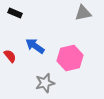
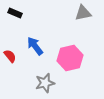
blue arrow: rotated 18 degrees clockwise
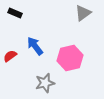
gray triangle: rotated 24 degrees counterclockwise
red semicircle: rotated 88 degrees counterclockwise
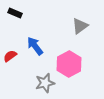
gray triangle: moved 3 px left, 13 px down
pink hexagon: moved 1 px left, 6 px down; rotated 15 degrees counterclockwise
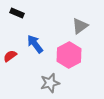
black rectangle: moved 2 px right
blue arrow: moved 2 px up
pink hexagon: moved 9 px up
gray star: moved 5 px right
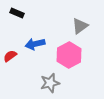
blue arrow: rotated 66 degrees counterclockwise
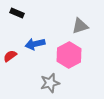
gray triangle: rotated 18 degrees clockwise
